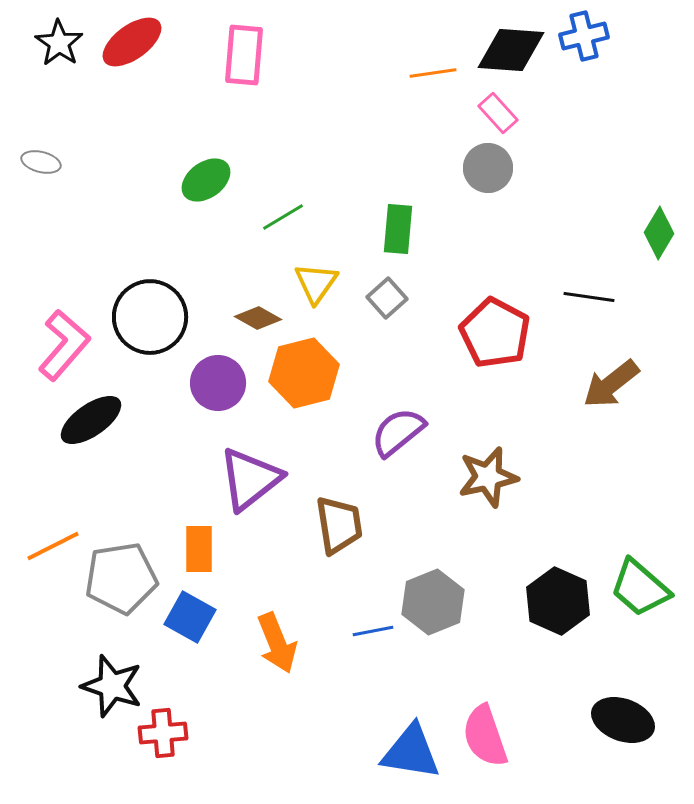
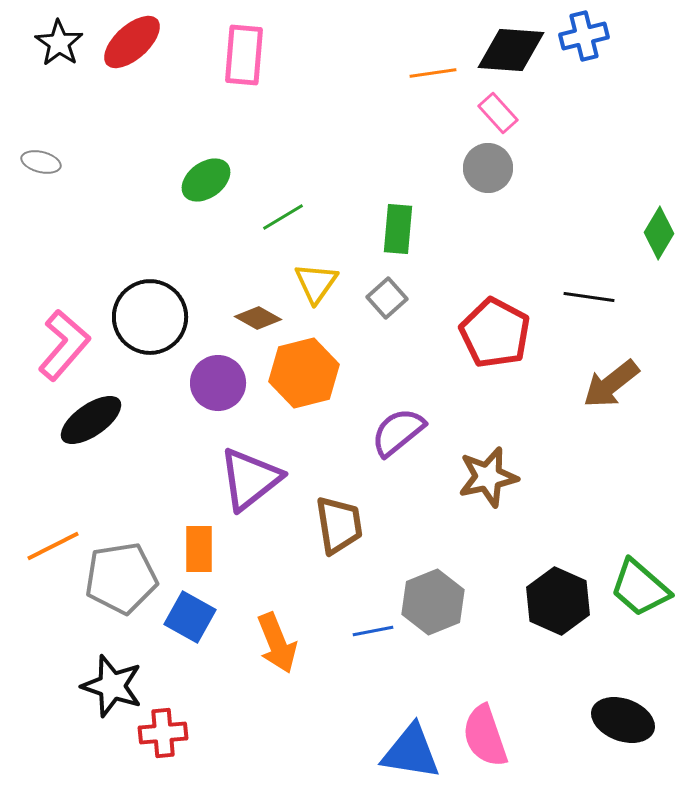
red ellipse at (132, 42): rotated 6 degrees counterclockwise
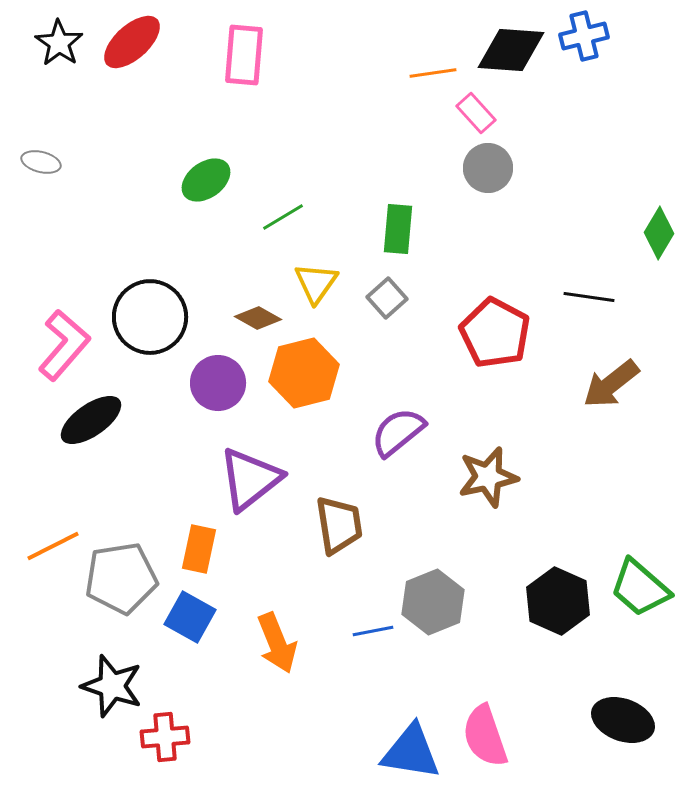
pink rectangle at (498, 113): moved 22 px left
orange rectangle at (199, 549): rotated 12 degrees clockwise
red cross at (163, 733): moved 2 px right, 4 px down
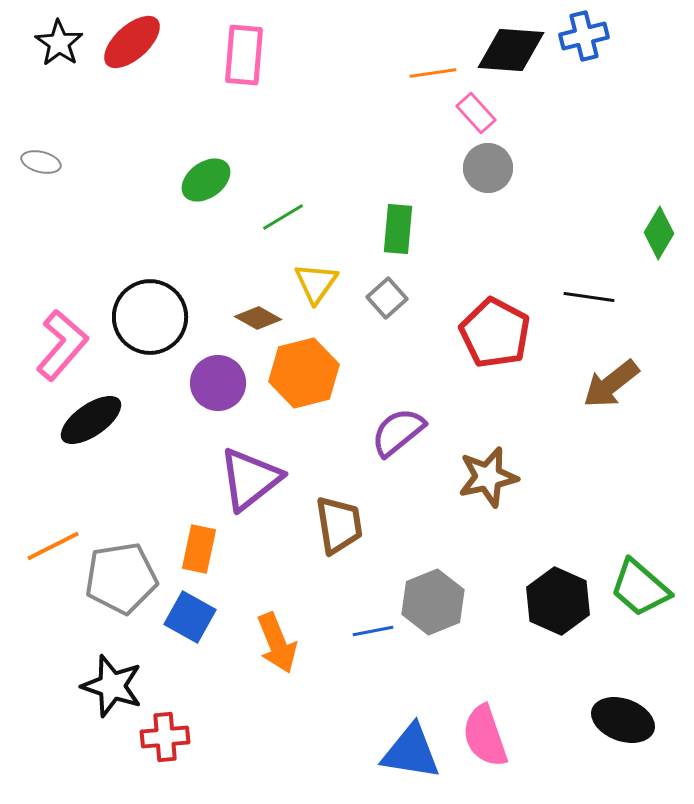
pink L-shape at (64, 345): moved 2 px left
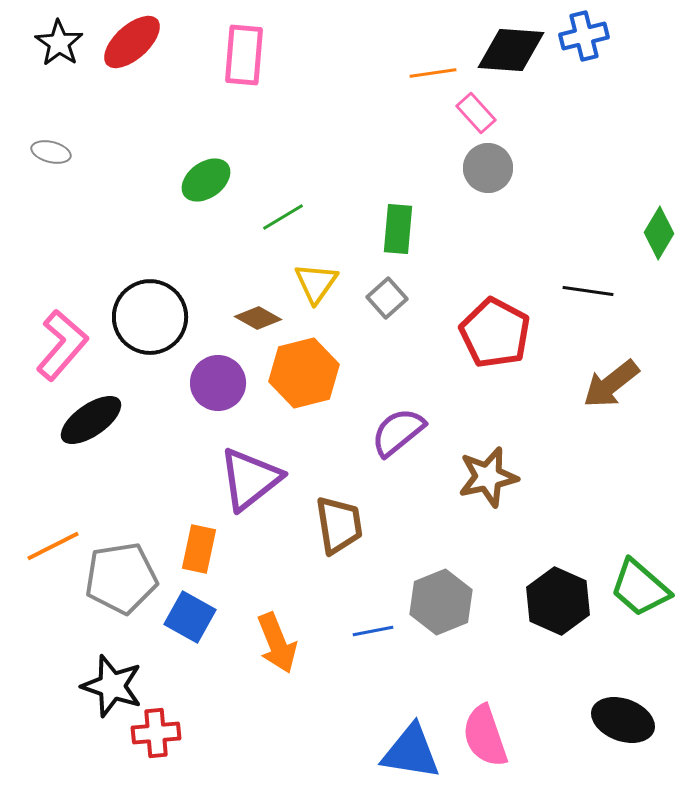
gray ellipse at (41, 162): moved 10 px right, 10 px up
black line at (589, 297): moved 1 px left, 6 px up
gray hexagon at (433, 602): moved 8 px right
red cross at (165, 737): moved 9 px left, 4 px up
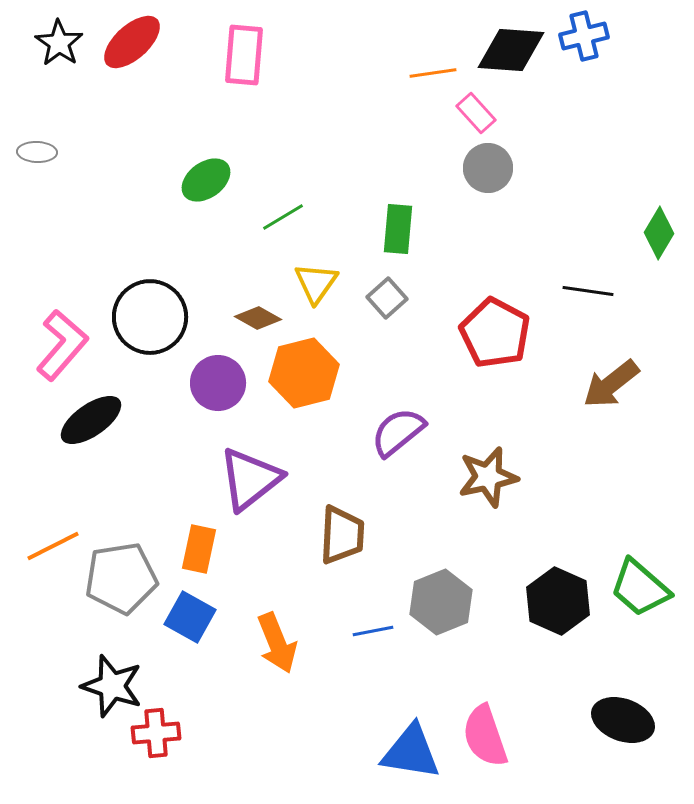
gray ellipse at (51, 152): moved 14 px left; rotated 12 degrees counterclockwise
brown trapezoid at (339, 525): moved 3 px right, 10 px down; rotated 12 degrees clockwise
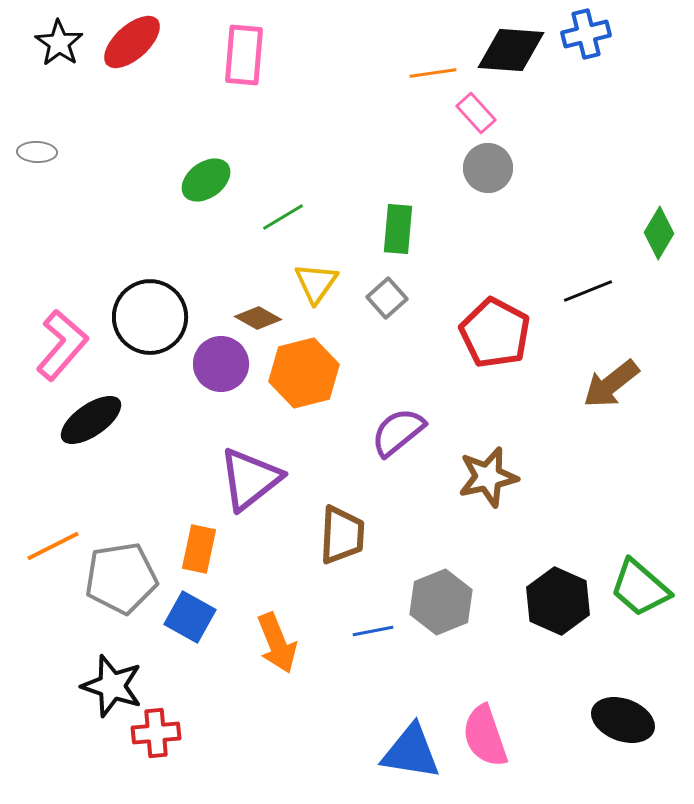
blue cross at (584, 36): moved 2 px right, 2 px up
black line at (588, 291): rotated 30 degrees counterclockwise
purple circle at (218, 383): moved 3 px right, 19 px up
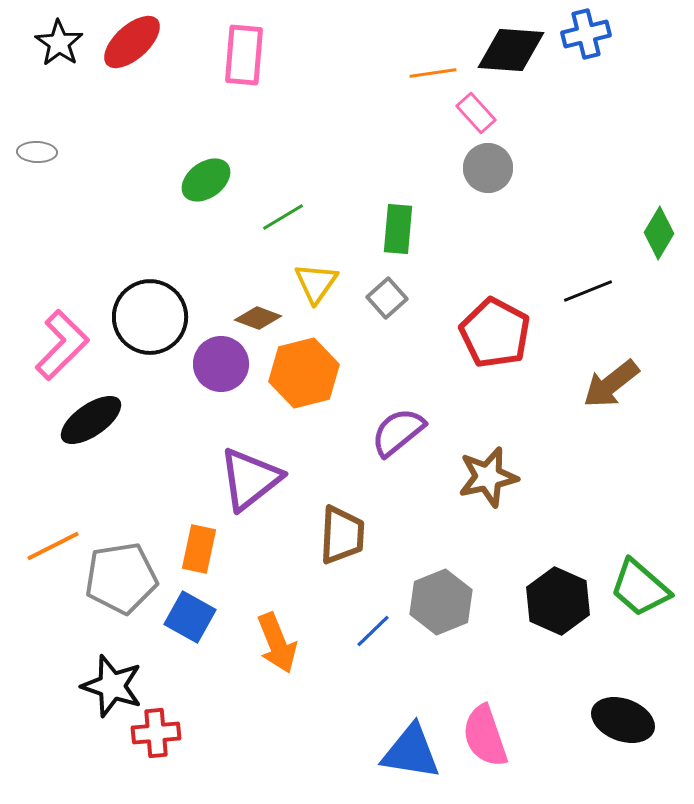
brown diamond at (258, 318): rotated 9 degrees counterclockwise
pink L-shape at (62, 345): rotated 4 degrees clockwise
blue line at (373, 631): rotated 33 degrees counterclockwise
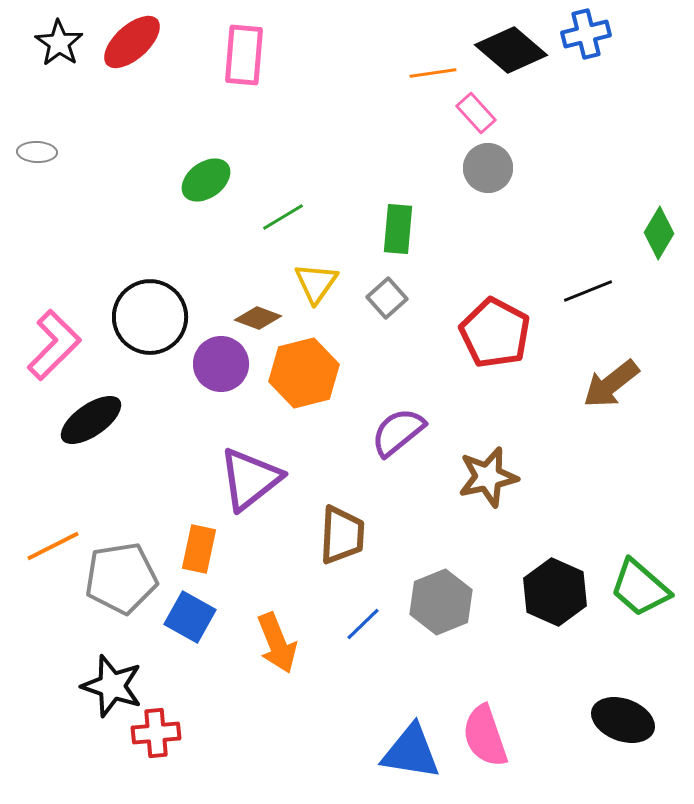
black diamond at (511, 50): rotated 36 degrees clockwise
pink L-shape at (62, 345): moved 8 px left
black hexagon at (558, 601): moved 3 px left, 9 px up
blue line at (373, 631): moved 10 px left, 7 px up
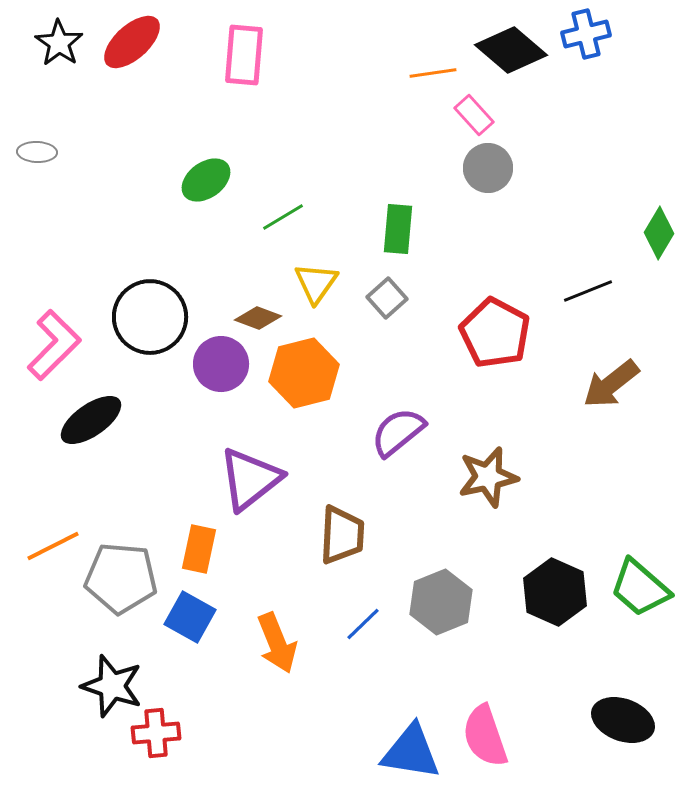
pink rectangle at (476, 113): moved 2 px left, 2 px down
gray pentagon at (121, 578): rotated 14 degrees clockwise
